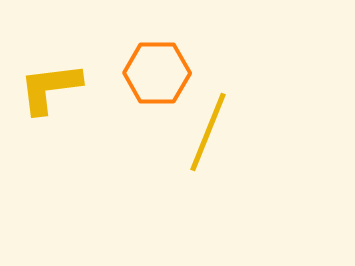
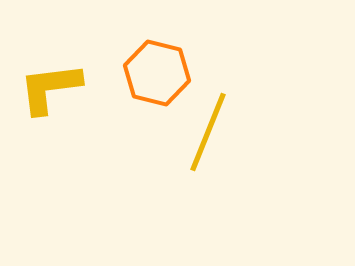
orange hexagon: rotated 14 degrees clockwise
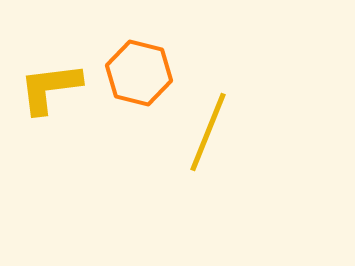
orange hexagon: moved 18 px left
